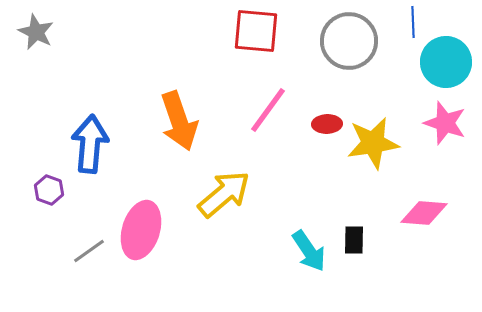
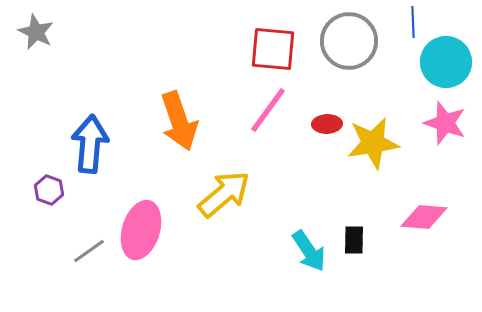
red square: moved 17 px right, 18 px down
pink diamond: moved 4 px down
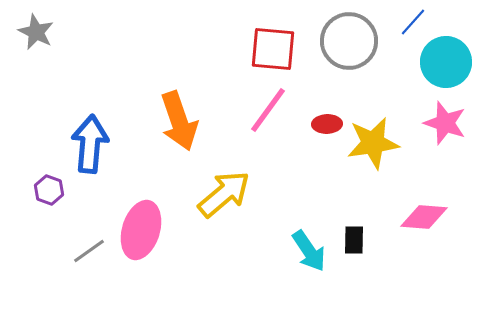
blue line: rotated 44 degrees clockwise
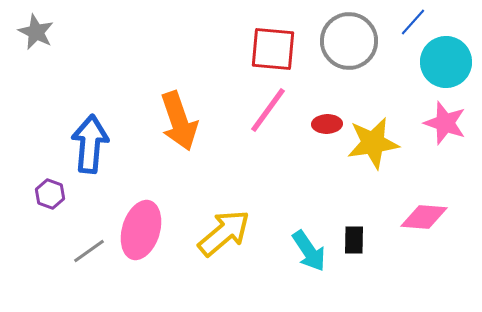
purple hexagon: moved 1 px right, 4 px down
yellow arrow: moved 39 px down
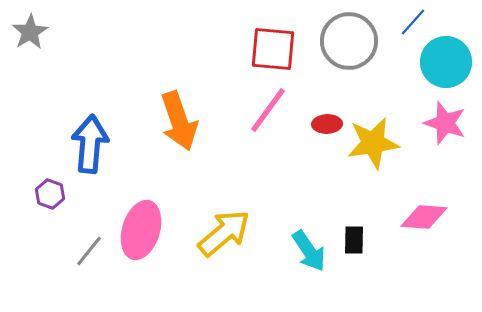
gray star: moved 6 px left; rotated 15 degrees clockwise
gray line: rotated 16 degrees counterclockwise
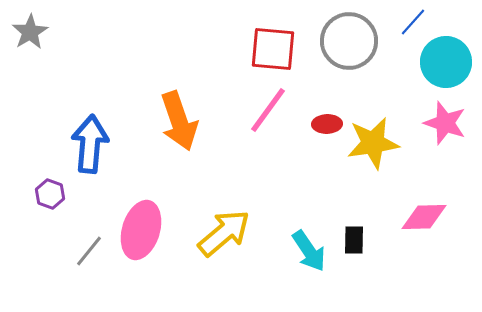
pink diamond: rotated 6 degrees counterclockwise
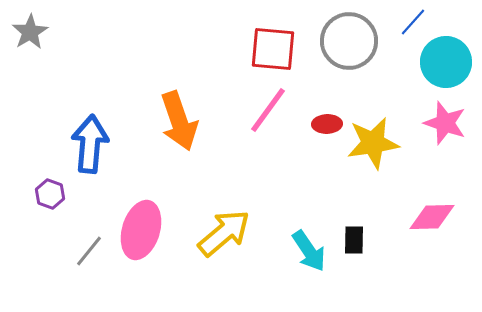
pink diamond: moved 8 px right
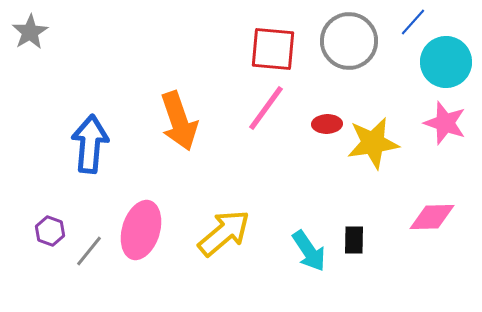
pink line: moved 2 px left, 2 px up
purple hexagon: moved 37 px down
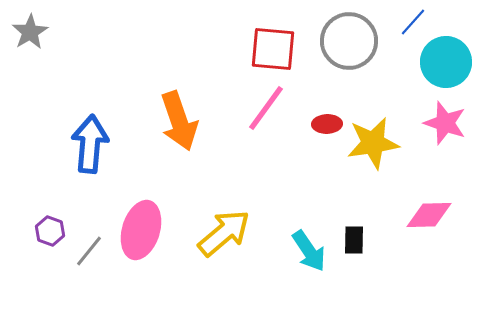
pink diamond: moved 3 px left, 2 px up
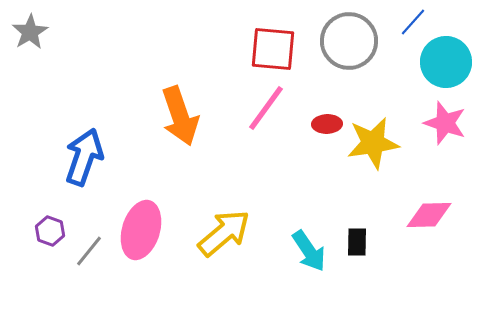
orange arrow: moved 1 px right, 5 px up
blue arrow: moved 6 px left, 13 px down; rotated 14 degrees clockwise
black rectangle: moved 3 px right, 2 px down
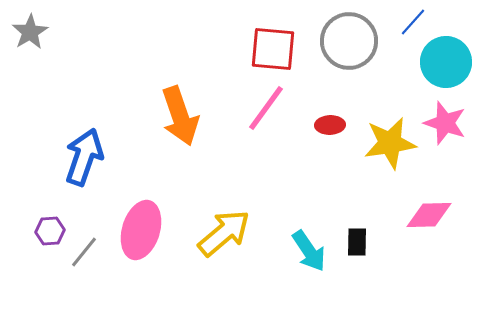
red ellipse: moved 3 px right, 1 px down
yellow star: moved 17 px right
purple hexagon: rotated 24 degrees counterclockwise
gray line: moved 5 px left, 1 px down
